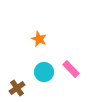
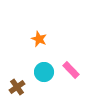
pink rectangle: moved 1 px down
brown cross: moved 1 px up
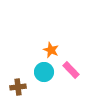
orange star: moved 12 px right, 11 px down
brown cross: moved 1 px right; rotated 28 degrees clockwise
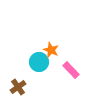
cyan circle: moved 5 px left, 10 px up
brown cross: rotated 28 degrees counterclockwise
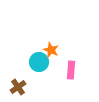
pink rectangle: rotated 48 degrees clockwise
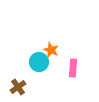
pink rectangle: moved 2 px right, 2 px up
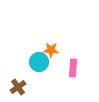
orange star: rotated 21 degrees counterclockwise
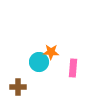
orange star: moved 2 px down
brown cross: rotated 35 degrees clockwise
